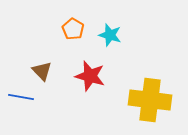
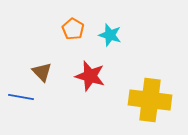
brown triangle: moved 1 px down
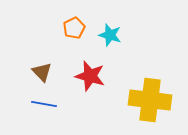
orange pentagon: moved 1 px right, 1 px up; rotated 15 degrees clockwise
blue line: moved 23 px right, 7 px down
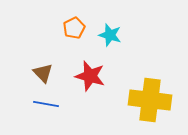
brown triangle: moved 1 px right, 1 px down
blue line: moved 2 px right
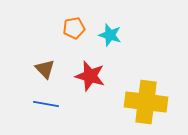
orange pentagon: rotated 15 degrees clockwise
brown triangle: moved 2 px right, 4 px up
yellow cross: moved 4 px left, 2 px down
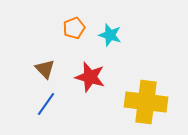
orange pentagon: rotated 10 degrees counterclockwise
red star: moved 1 px down
blue line: rotated 65 degrees counterclockwise
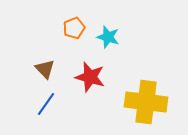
cyan star: moved 2 px left, 2 px down
